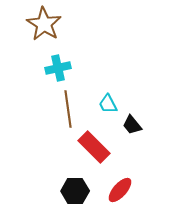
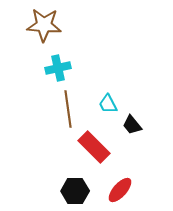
brown star: moved 1 px down; rotated 28 degrees counterclockwise
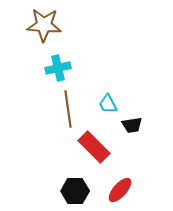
black trapezoid: rotated 60 degrees counterclockwise
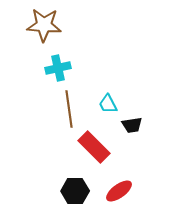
brown line: moved 1 px right
red ellipse: moved 1 px left, 1 px down; rotated 12 degrees clockwise
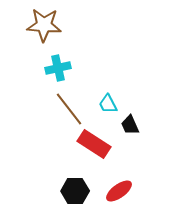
brown line: rotated 30 degrees counterclockwise
black trapezoid: moved 2 px left; rotated 75 degrees clockwise
red rectangle: moved 3 px up; rotated 12 degrees counterclockwise
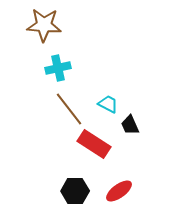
cyan trapezoid: rotated 145 degrees clockwise
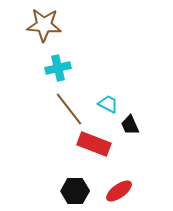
red rectangle: rotated 12 degrees counterclockwise
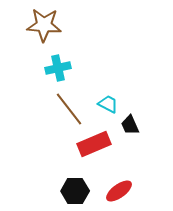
red rectangle: rotated 44 degrees counterclockwise
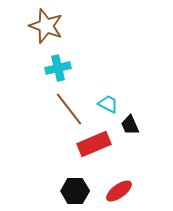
brown star: moved 2 px right, 1 px down; rotated 16 degrees clockwise
